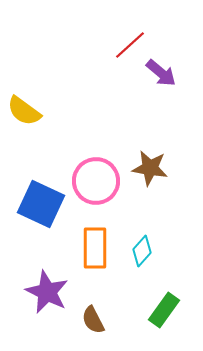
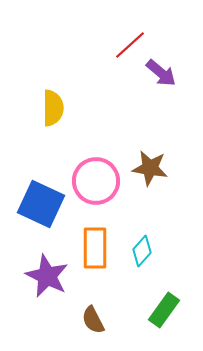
yellow semicircle: moved 29 px right, 3 px up; rotated 126 degrees counterclockwise
purple star: moved 16 px up
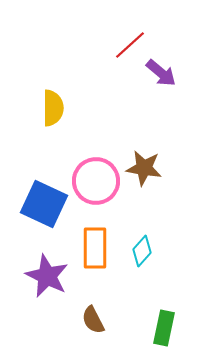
brown star: moved 6 px left
blue square: moved 3 px right
green rectangle: moved 18 px down; rotated 24 degrees counterclockwise
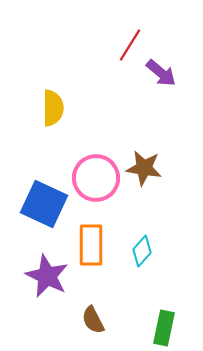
red line: rotated 16 degrees counterclockwise
pink circle: moved 3 px up
orange rectangle: moved 4 px left, 3 px up
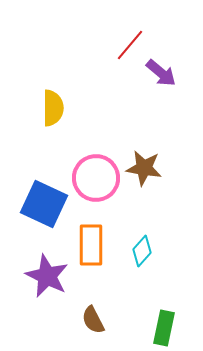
red line: rotated 8 degrees clockwise
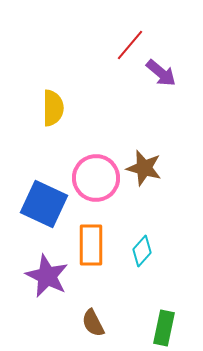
brown star: rotated 6 degrees clockwise
brown semicircle: moved 3 px down
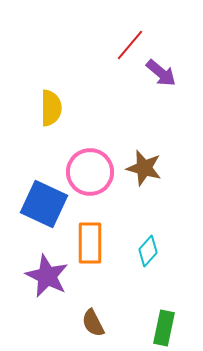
yellow semicircle: moved 2 px left
pink circle: moved 6 px left, 6 px up
orange rectangle: moved 1 px left, 2 px up
cyan diamond: moved 6 px right
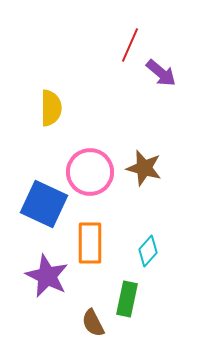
red line: rotated 16 degrees counterclockwise
green rectangle: moved 37 px left, 29 px up
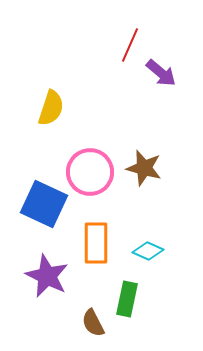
yellow semicircle: rotated 18 degrees clockwise
orange rectangle: moved 6 px right
cyan diamond: rotated 72 degrees clockwise
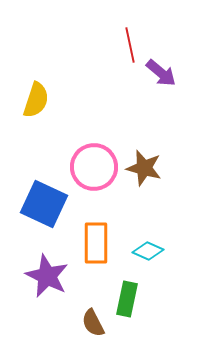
red line: rotated 36 degrees counterclockwise
yellow semicircle: moved 15 px left, 8 px up
pink circle: moved 4 px right, 5 px up
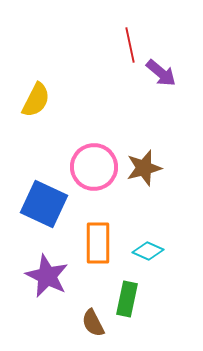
yellow semicircle: rotated 9 degrees clockwise
brown star: rotated 30 degrees counterclockwise
orange rectangle: moved 2 px right
